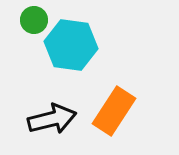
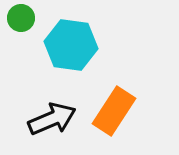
green circle: moved 13 px left, 2 px up
black arrow: rotated 9 degrees counterclockwise
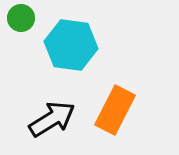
orange rectangle: moved 1 px right, 1 px up; rotated 6 degrees counterclockwise
black arrow: rotated 9 degrees counterclockwise
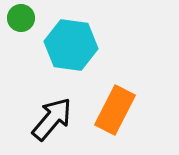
black arrow: rotated 18 degrees counterclockwise
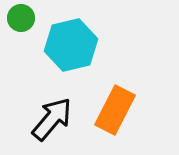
cyan hexagon: rotated 21 degrees counterclockwise
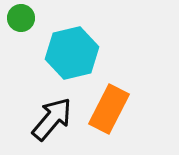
cyan hexagon: moved 1 px right, 8 px down
orange rectangle: moved 6 px left, 1 px up
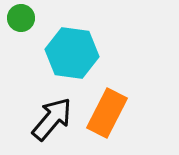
cyan hexagon: rotated 21 degrees clockwise
orange rectangle: moved 2 px left, 4 px down
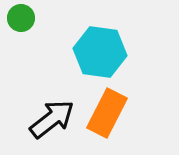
cyan hexagon: moved 28 px right, 1 px up
black arrow: rotated 12 degrees clockwise
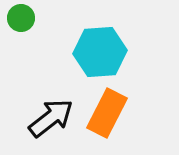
cyan hexagon: rotated 12 degrees counterclockwise
black arrow: moved 1 px left, 1 px up
